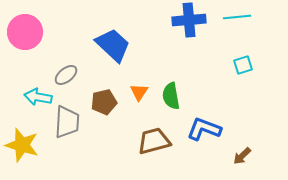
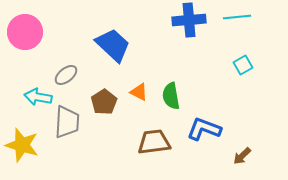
cyan square: rotated 12 degrees counterclockwise
orange triangle: rotated 36 degrees counterclockwise
brown pentagon: rotated 20 degrees counterclockwise
brown trapezoid: moved 1 px down; rotated 8 degrees clockwise
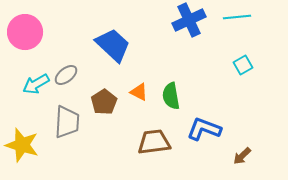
blue cross: rotated 20 degrees counterclockwise
cyan arrow: moved 2 px left, 13 px up; rotated 40 degrees counterclockwise
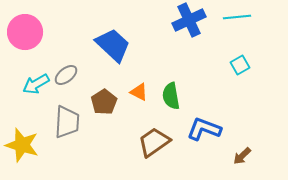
cyan square: moved 3 px left
brown trapezoid: rotated 28 degrees counterclockwise
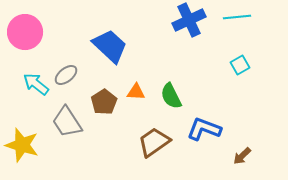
blue trapezoid: moved 3 px left, 1 px down
cyan arrow: rotated 68 degrees clockwise
orange triangle: moved 3 px left; rotated 24 degrees counterclockwise
green semicircle: rotated 16 degrees counterclockwise
gray trapezoid: rotated 144 degrees clockwise
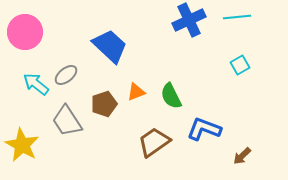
orange triangle: rotated 24 degrees counterclockwise
brown pentagon: moved 2 px down; rotated 15 degrees clockwise
gray trapezoid: moved 1 px up
yellow star: rotated 12 degrees clockwise
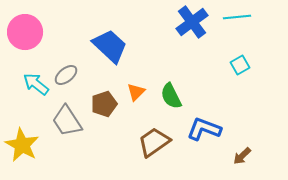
blue cross: moved 3 px right, 2 px down; rotated 12 degrees counterclockwise
orange triangle: rotated 24 degrees counterclockwise
